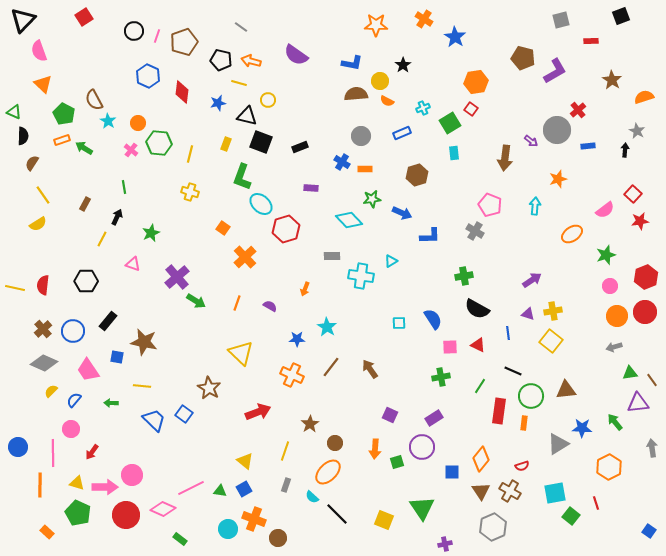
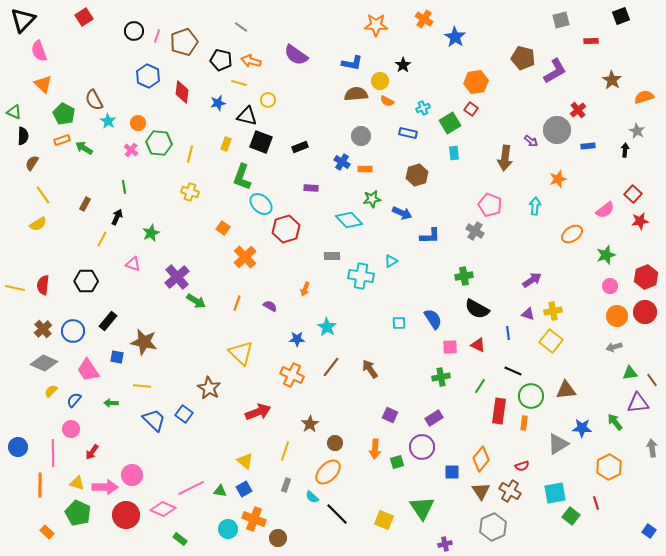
blue rectangle at (402, 133): moved 6 px right; rotated 36 degrees clockwise
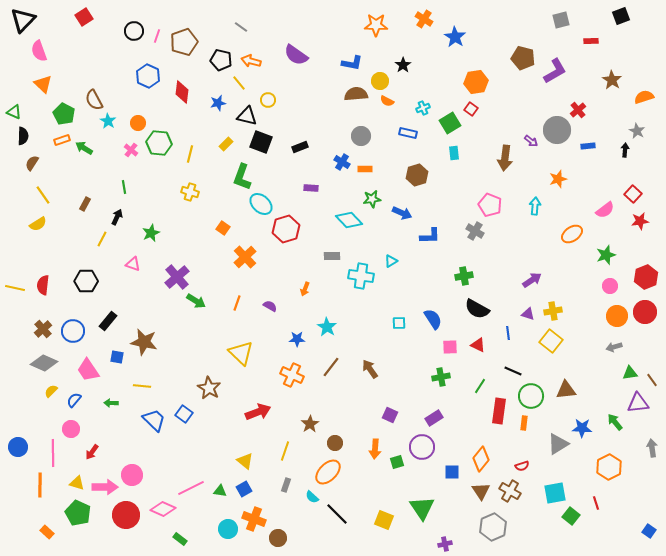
yellow line at (239, 83): rotated 35 degrees clockwise
yellow rectangle at (226, 144): rotated 24 degrees clockwise
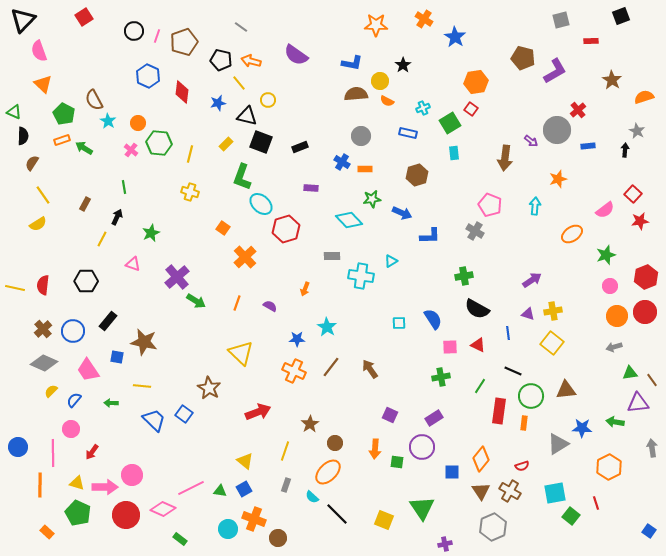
yellow square at (551, 341): moved 1 px right, 2 px down
orange cross at (292, 375): moved 2 px right, 4 px up
green arrow at (615, 422): rotated 42 degrees counterclockwise
green square at (397, 462): rotated 24 degrees clockwise
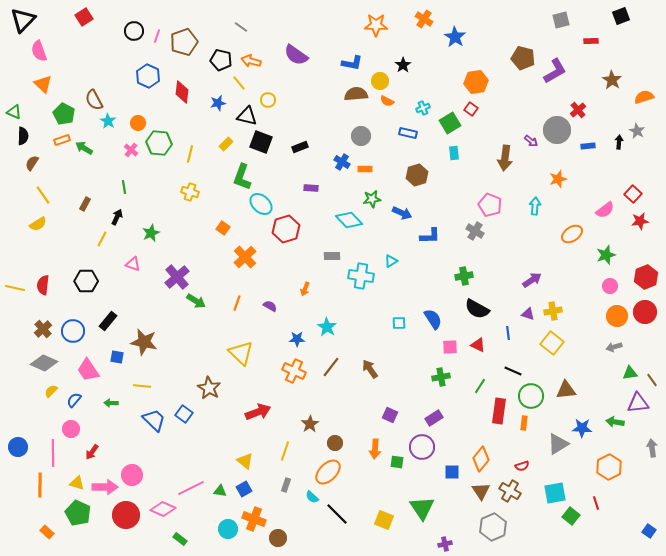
black arrow at (625, 150): moved 6 px left, 8 px up
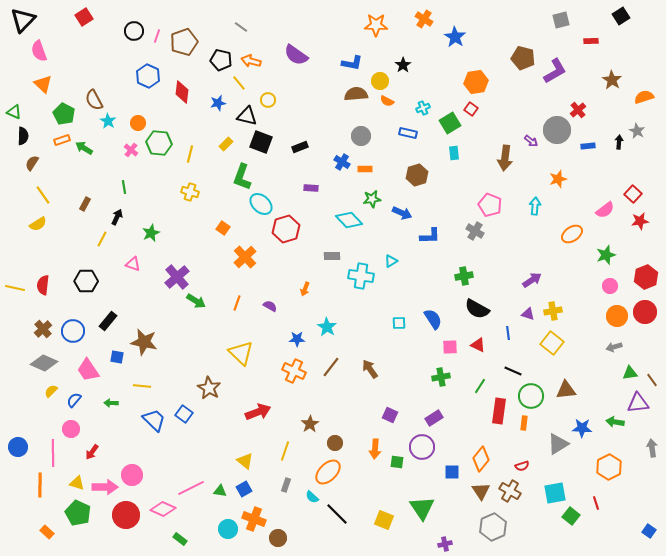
black square at (621, 16): rotated 12 degrees counterclockwise
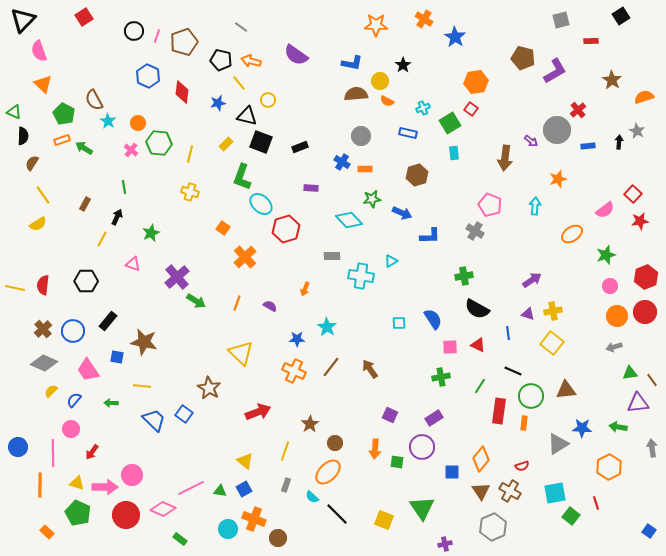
green arrow at (615, 422): moved 3 px right, 5 px down
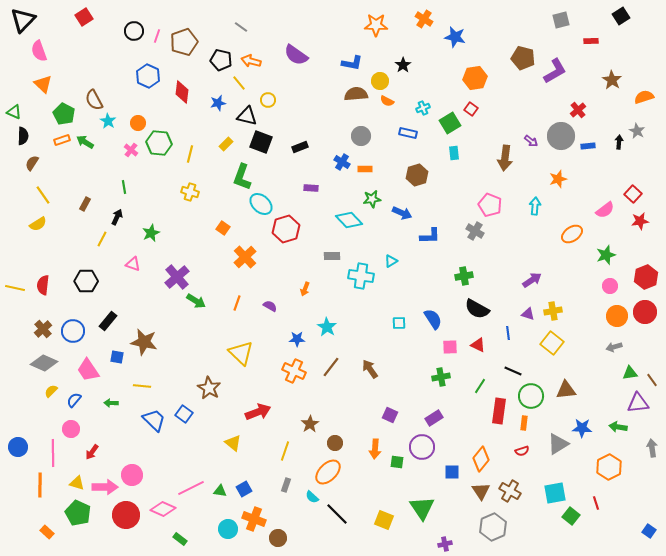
blue star at (455, 37): rotated 20 degrees counterclockwise
orange hexagon at (476, 82): moved 1 px left, 4 px up
gray circle at (557, 130): moved 4 px right, 6 px down
green arrow at (84, 148): moved 1 px right, 6 px up
yellow triangle at (245, 461): moved 12 px left, 18 px up
red semicircle at (522, 466): moved 15 px up
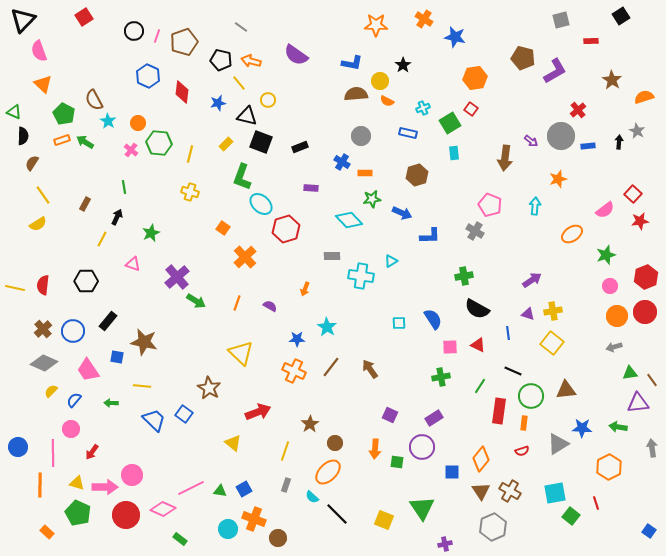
orange rectangle at (365, 169): moved 4 px down
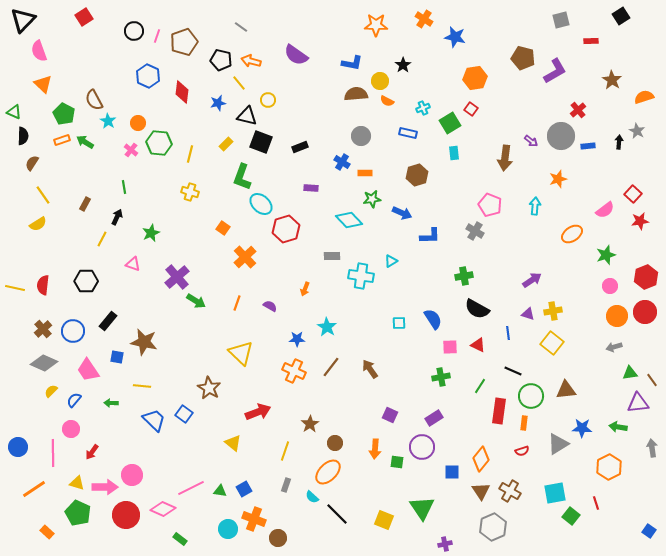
orange line at (40, 485): moved 6 px left, 4 px down; rotated 55 degrees clockwise
